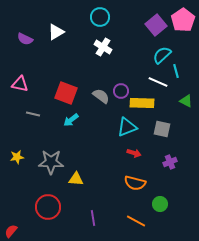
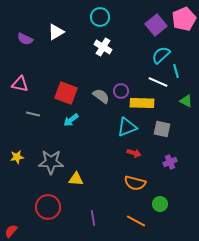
pink pentagon: moved 1 px right, 1 px up; rotated 10 degrees clockwise
cyan semicircle: moved 1 px left
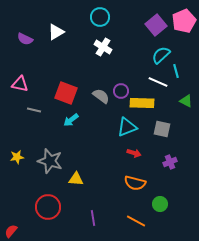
pink pentagon: moved 2 px down
gray line: moved 1 px right, 4 px up
gray star: moved 1 px left, 1 px up; rotated 15 degrees clockwise
